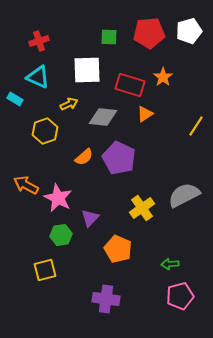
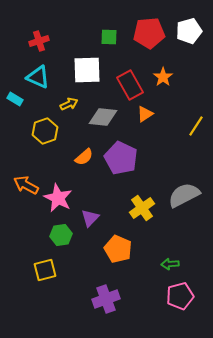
red rectangle: rotated 44 degrees clockwise
purple pentagon: moved 2 px right
purple cross: rotated 28 degrees counterclockwise
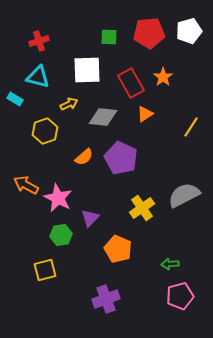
cyan triangle: rotated 10 degrees counterclockwise
red rectangle: moved 1 px right, 2 px up
yellow line: moved 5 px left, 1 px down
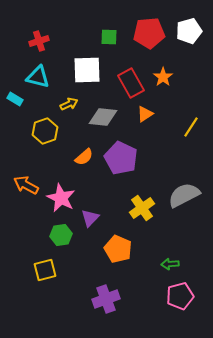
pink star: moved 3 px right
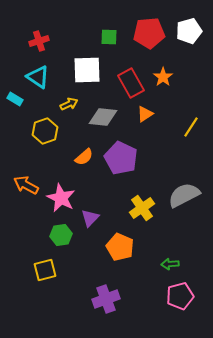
cyan triangle: rotated 20 degrees clockwise
orange pentagon: moved 2 px right, 2 px up
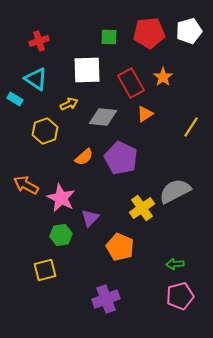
cyan triangle: moved 2 px left, 2 px down
gray semicircle: moved 9 px left, 4 px up
green arrow: moved 5 px right
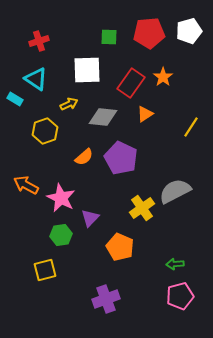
red rectangle: rotated 64 degrees clockwise
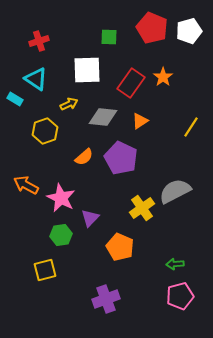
red pentagon: moved 3 px right, 5 px up; rotated 28 degrees clockwise
orange triangle: moved 5 px left, 7 px down
